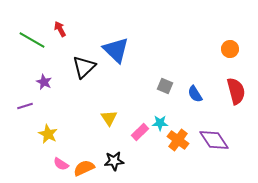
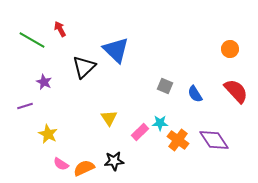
red semicircle: rotated 28 degrees counterclockwise
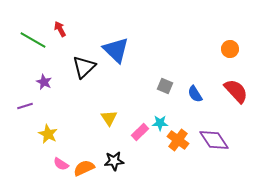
green line: moved 1 px right
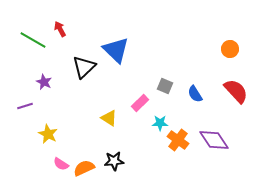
yellow triangle: rotated 24 degrees counterclockwise
pink rectangle: moved 29 px up
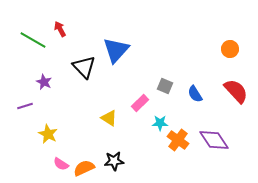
blue triangle: rotated 28 degrees clockwise
black triangle: rotated 30 degrees counterclockwise
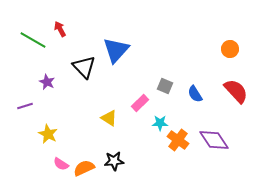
purple star: moved 3 px right
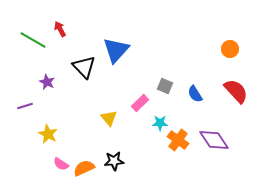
yellow triangle: rotated 18 degrees clockwise
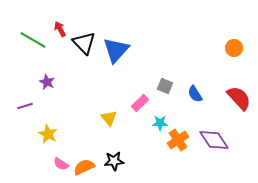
orange circle: moved 4 px right, 1 px up
black triangle: moved 24 px up
red semicircle: moved 3 px right, 7 px down
orange cross: rotated 20 degrees clockwise
orange semicircle: moved 1 px up
